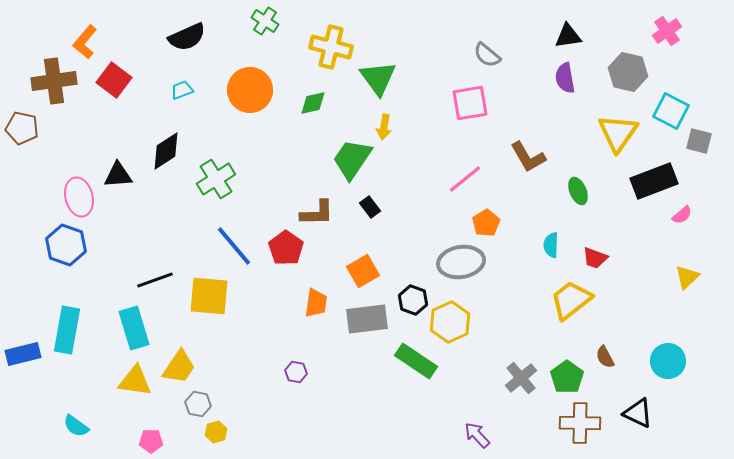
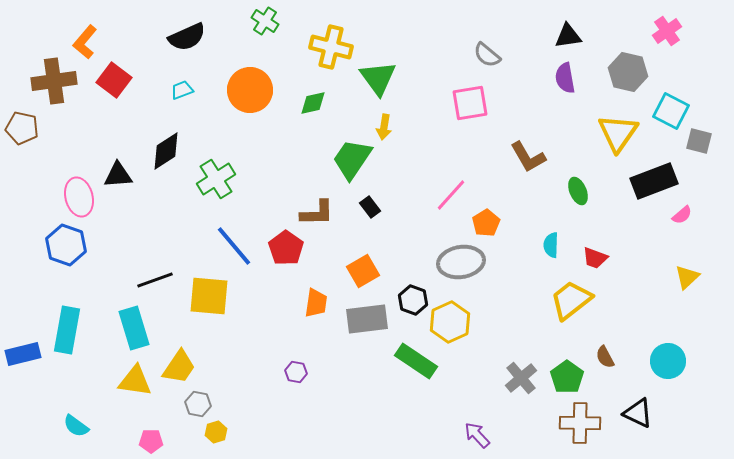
pink line at (465, 179): moved 14 px left, 16 px down; rotated 9 degrees counterclockwise
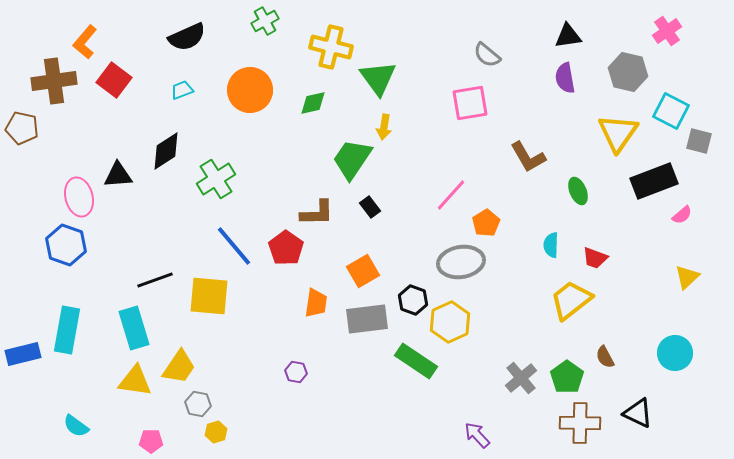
green cross at (265, 21): rotated 28 degrees clockwise
cyan circle at (668, 361): moved 7 px right, 8 px up
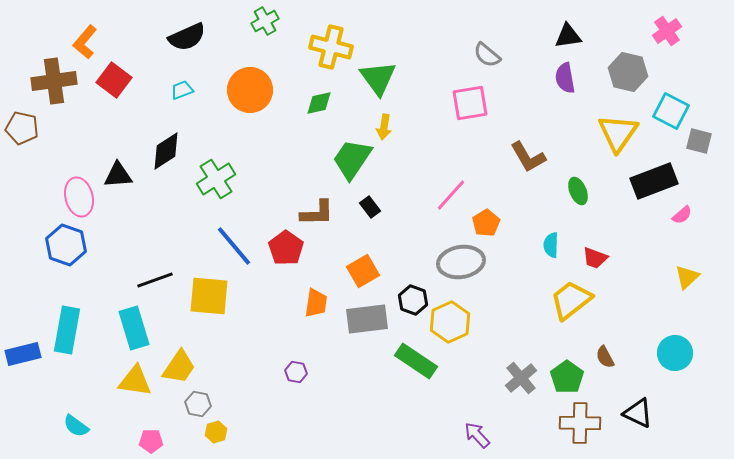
green diamond at (313, 103): moved 6 px right
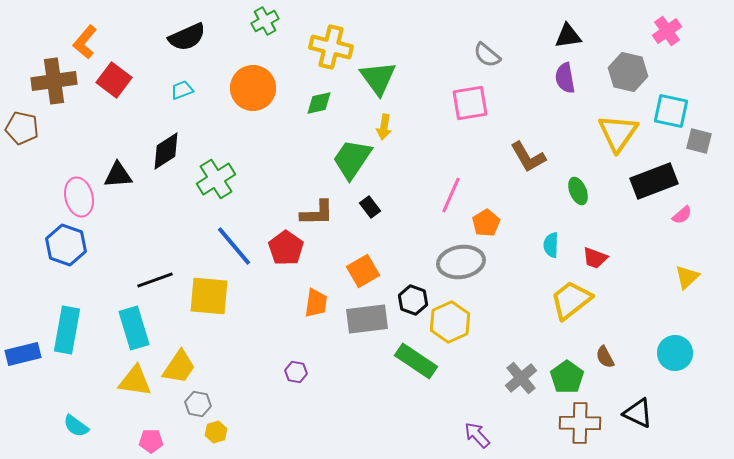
orange circle at (250, 90): moved 3 px right, 2 px up
cyan square at (671, 111): rotated 15 degrees counterclockwise
pink line at (451, 195): rotated 18 degrees counterclockwise
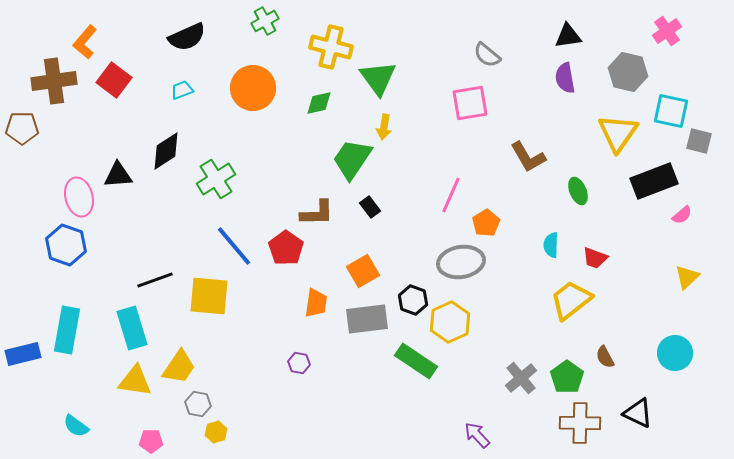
brown pentagon at (22, 128): rotated 12 degrees counterclockwise
cyan rectangle at (134, 328): moved 2 px left
purple hexagon at (296, 372): moved 3 px right, 9 px up
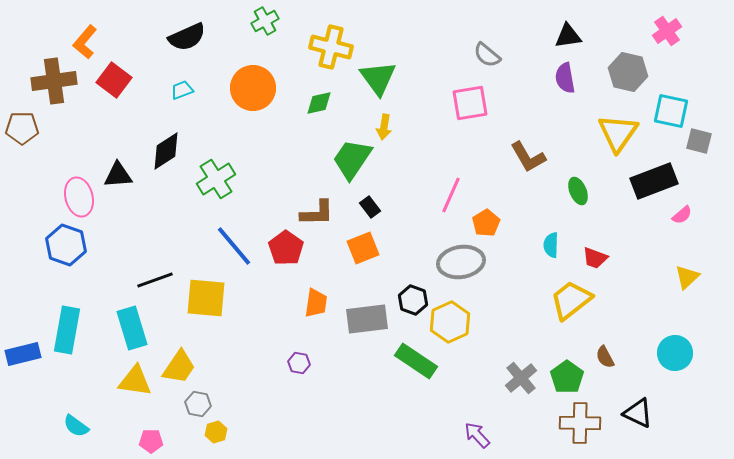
orange square at (363, 271): moved 23 px up; rotated 8 degrees clockwise
yellow square at (209, 296): moved 3 px left, 2 px down
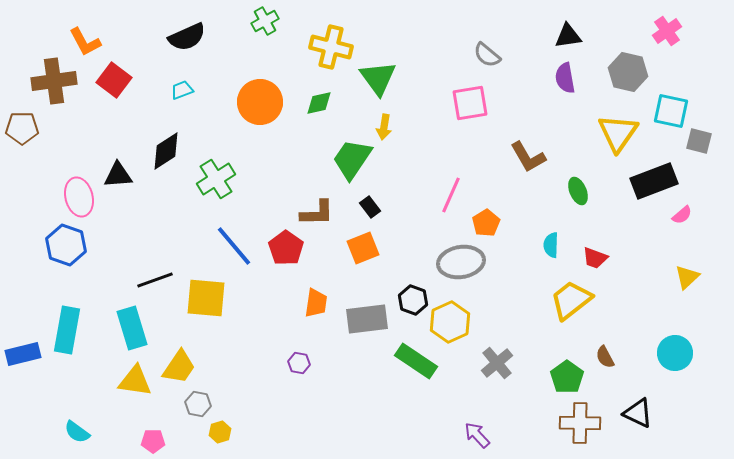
orange L-shape at (85, 42): rotated 68 degrees counterclockwise
orange circle at (253, 88): moved 7 px right, 14 px down
gray cross at (521, 378): moved 24 px left, 15 px up
cyan semicircle at (76, 426): moved 1 px right, 6 px down
yellow hexagon at (216, 432): moved 4 px right
pink pentagon at (151, 441): moved 2 px right
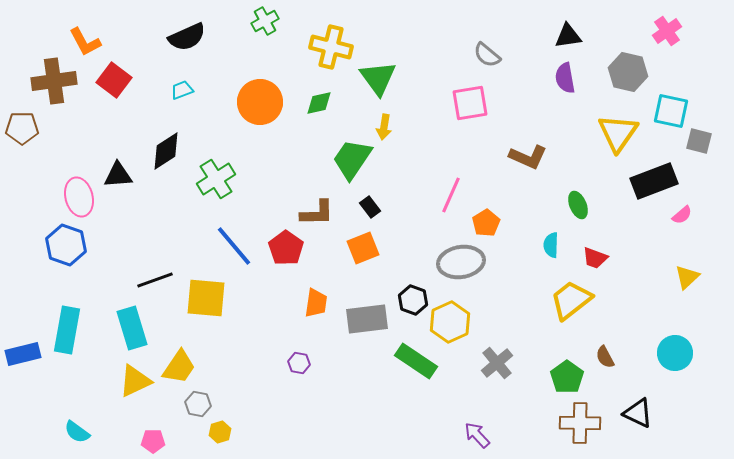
brown L-shape at (528, 157): rotated 36 degrees counterclockwise
green ellipse at (578, 191): moved 14 px down
yellow triangle at (135, 381): rotated 33 degrees counterclockwise
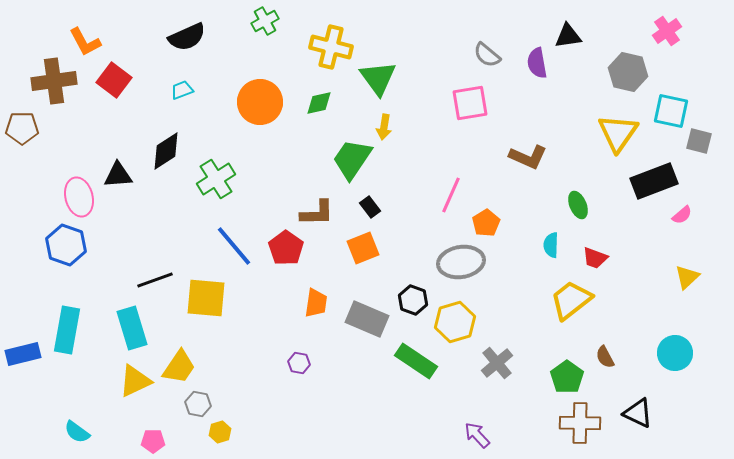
purple semicircle at (565, 78): moved 28 px left, 15 px up
gray rectangle at (367, 319): rotated 30 degrees clockwise
yellow hexagon at (450, 322): moved 5 px right; rotated 9 degrees clockwise
